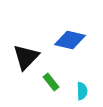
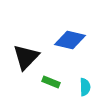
green rectangle: rotated 30 degrees counterclockwise
cyan semicircle: moved 3 px right, 4 px up
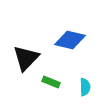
black triangle: moved 1 px down
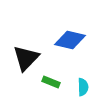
cyan semicircle: moved 2 px left
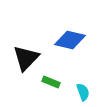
cyan semicircle: moved 5 px down; rotated 18 degrees counterclockwise
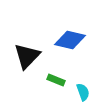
black triangle: moved 1 px right, 2 px up
green rectangle: moved 5 px right, 2 px up
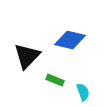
green rectangle: moved 1 px left
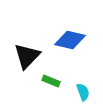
green rectangle: moved 4 px left, 1 px down
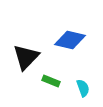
black triangle: moved 1 px left, 1 px down
cyan semicircle: moved 4 px up
